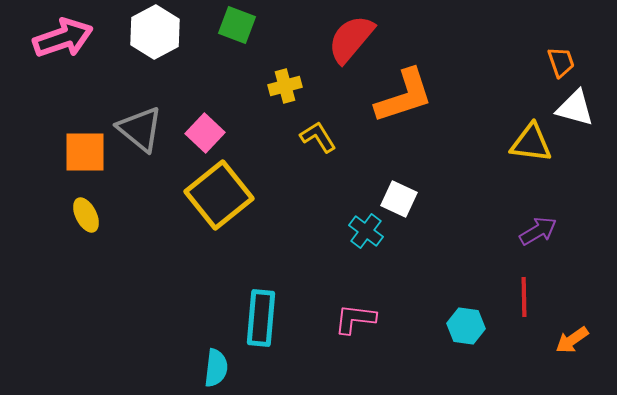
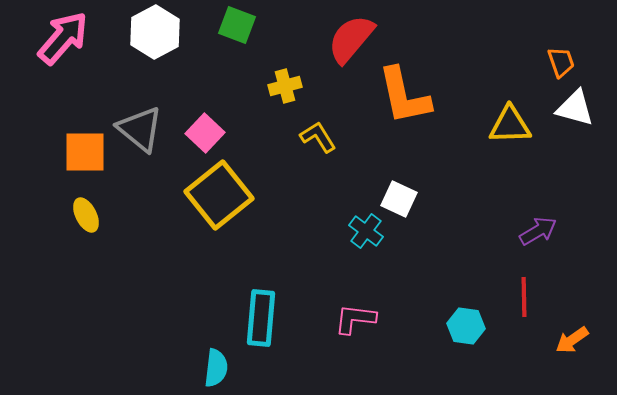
pink arrow: rotated 30 degrees counterclockwise
orange L-shape: rotated 96 degrees clockwise
yellow triangle: moved 21 px left, 18 px up; rotated 9 degrees counterclockwise
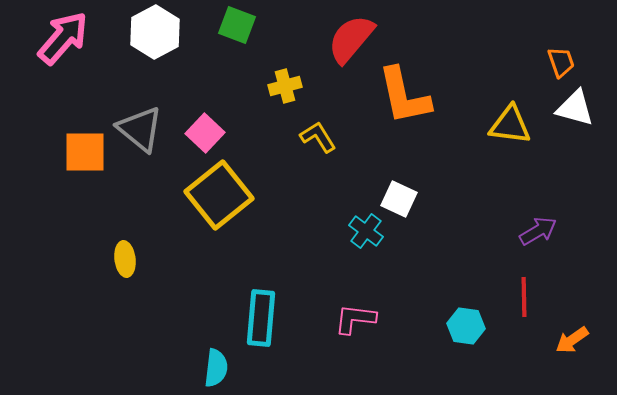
yellow triangle: rotated 9 degrees clockwise
yellow ellipse: moved 39 px right, 44 px down; rotated 20 degrees clockwise
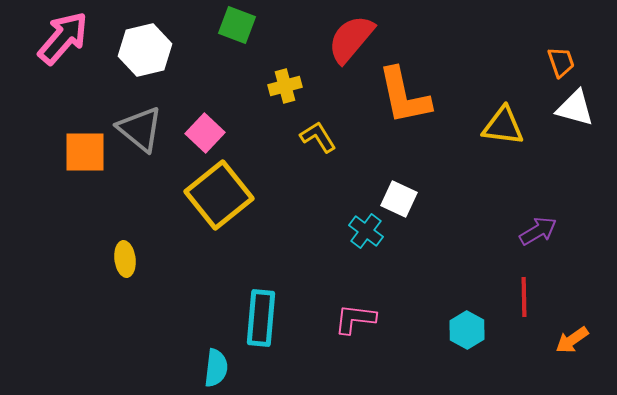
white hexagon: moved 10 px left, 18 px down; rotated 15 degrees clockwise
yellow triangle: moved 7 px left, 1 px down
cyan hexagon: moved 1 px right, 4 px down; rotated 21 degrees clockwise
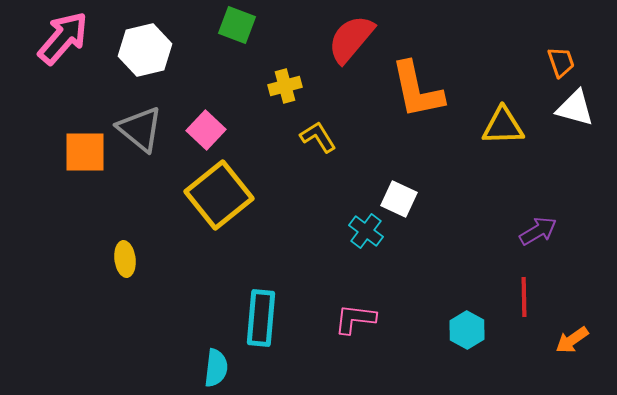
orange L-shape: moved 13 px right, 6 px up
yellow triangle: rotated 9 degrees counterclockwise
pink square: moved 1 px right, 3 px up
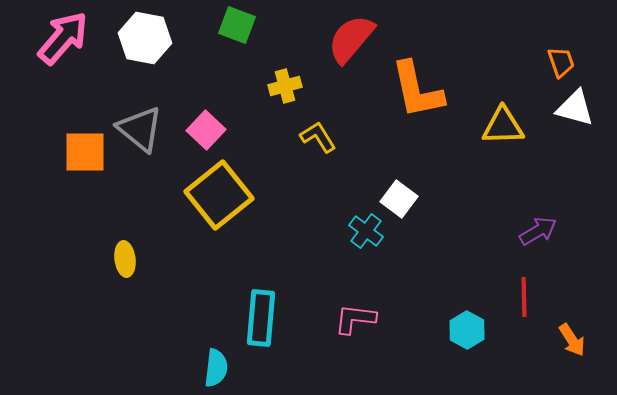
white hexagon: moved 12 px up; rotated 24 degrees clockwise
white square: rotated 12 degrees clockwise
orange arrow: rotated 88 degrees counterclockwise
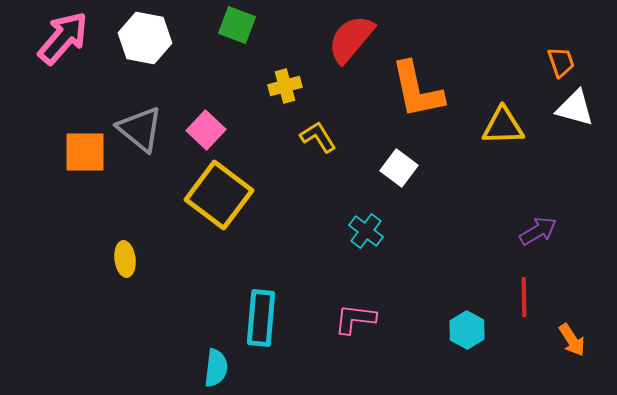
yellow square: rotated 14 degrees counterclockwise
white square: moved 31 px up
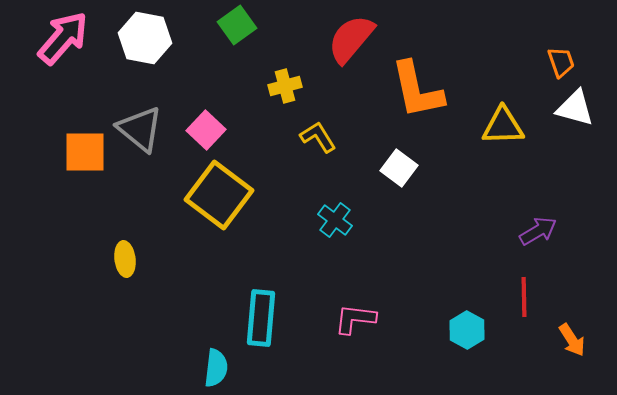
green square: rotated 33 degrees clockwise
cyan cross: moved 31 px left, 11 px up
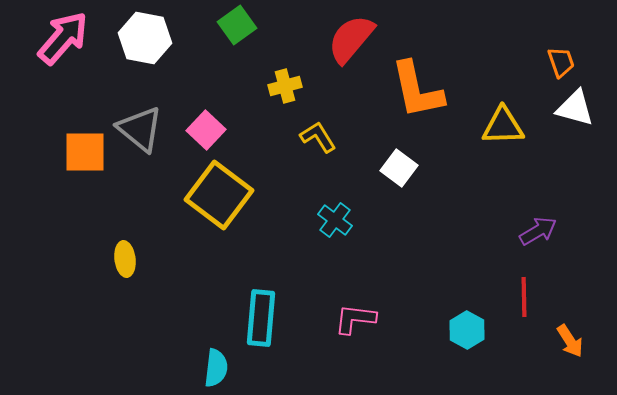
orange arrow: moved 2 px left, 1 px down
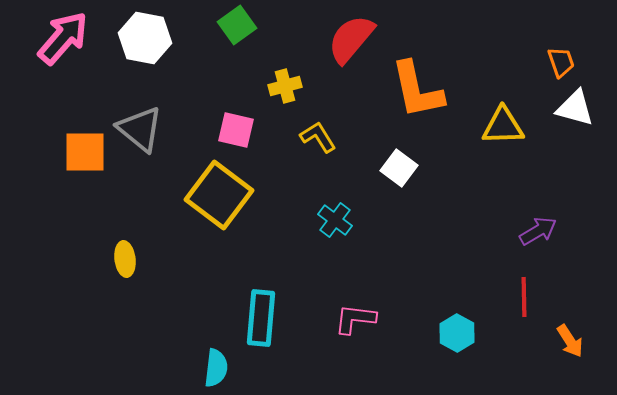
pink square: moved 30 px right; rotated 30 degrees counterclockwise
cyan hexagon: moved 10 px left, 3 px down
